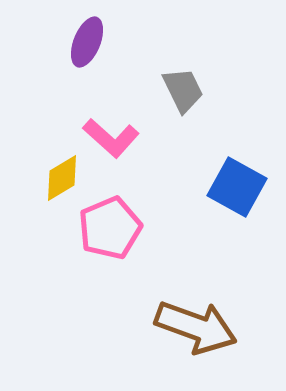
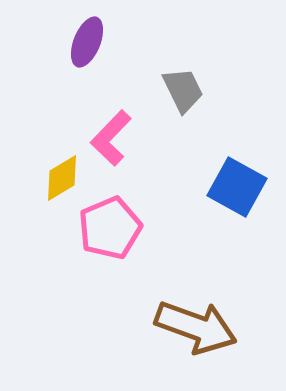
pink L-shape: rotated 92 degrees clockwise
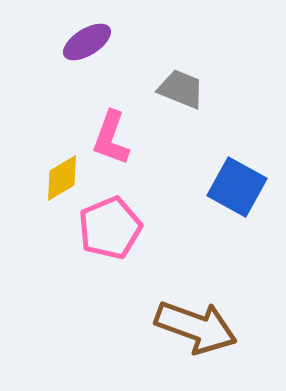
purple ellipse: rotated 36 degrees clockwise
gray trapezoid: moved 2 px left, 1 px up; rotated 42 degrees counterclockwise
pink L-shape: rotated 24 degrees counterclockwise
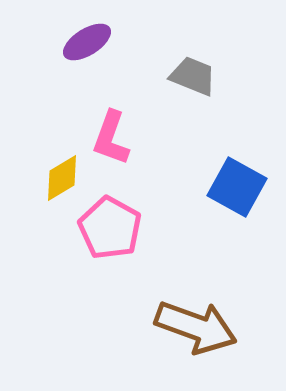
gray trapezoid: moved 12 px right, 13 px up
pink pentagon: rotated 20 degrees counterclockwise
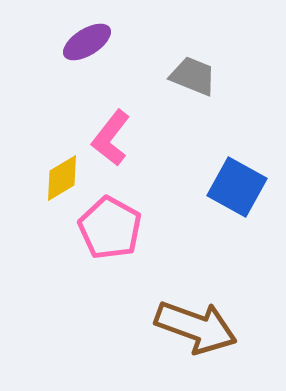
pink L-shape: rotated 18 degrees clockwise
